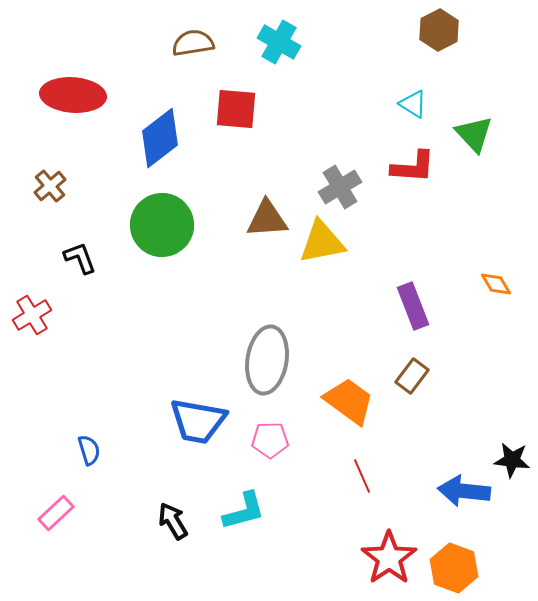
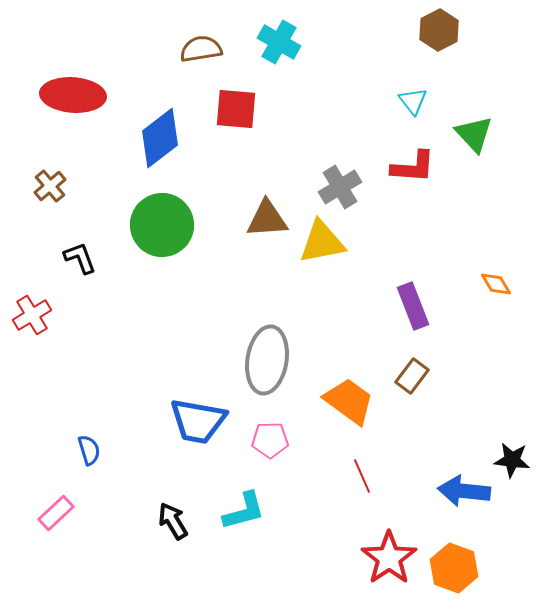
brown semicircle: moved 8 px right, 6 px down
cyan triangle: moved 3 px up; rotated 20 degrees clockwise
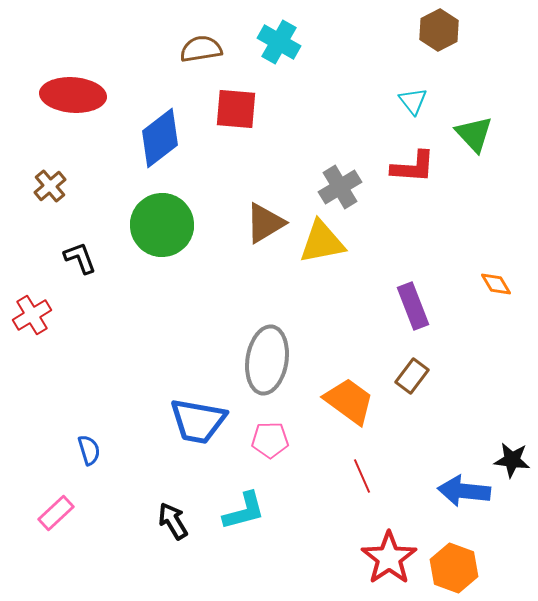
brown triangle: moved 2 px left, 4 px down; rotated 27 degrees counterclockwise
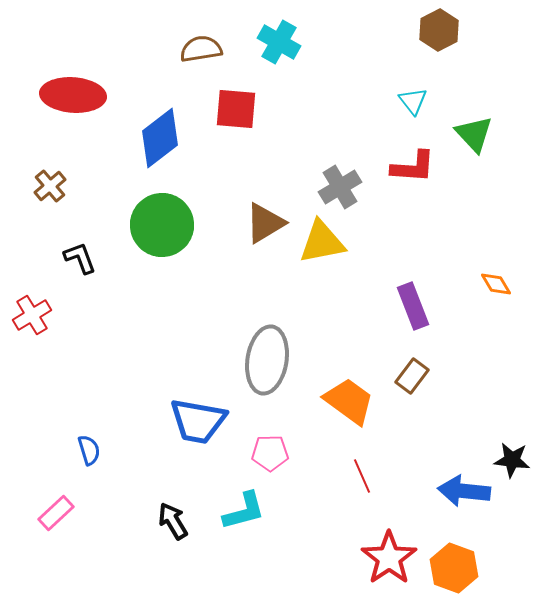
pink pentagon: moved 13 px down
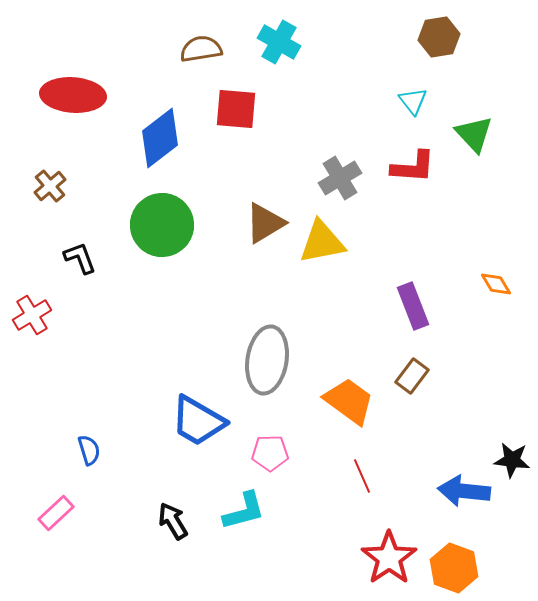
brown hexagon: moved 7 px down; rotated 18 degrees clockwise
gray cross: moved 9 px up
blue trapezoid: rotated 20 degrees clockwise
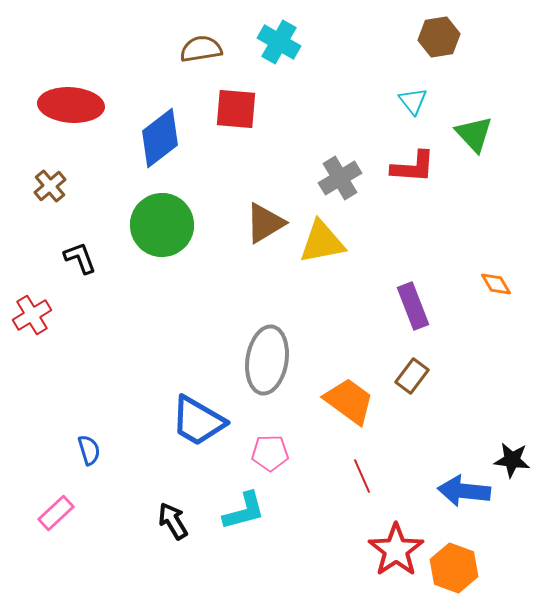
red ellipse: moved 2 px left, 10 px down
red star: moved 7 px right, 8 px up
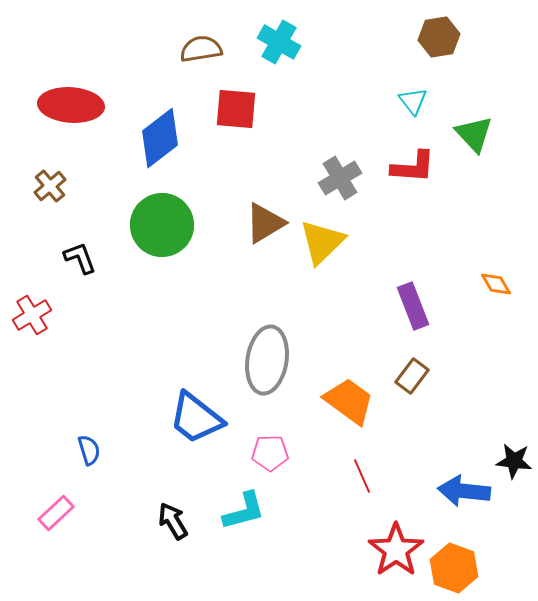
yellow triangle: rotated 33 degrees counterclockwise
blue trapezoid: moved 2 px left, 3 px up; rotated 8 degrees clockwise
black star: moved 2 px right, 1 px down
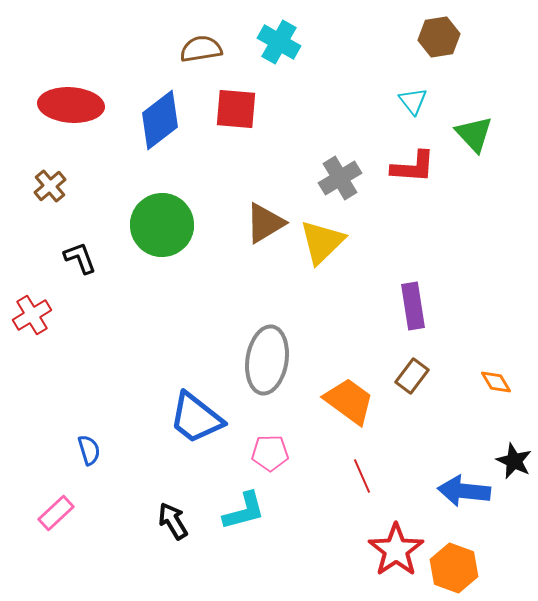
blue diamond: moved 18 px up
orange diamond: moved 98 px down
purple rectangle: rotated 12 degrees clockwise
black star: rotated 18 degrees clockwise
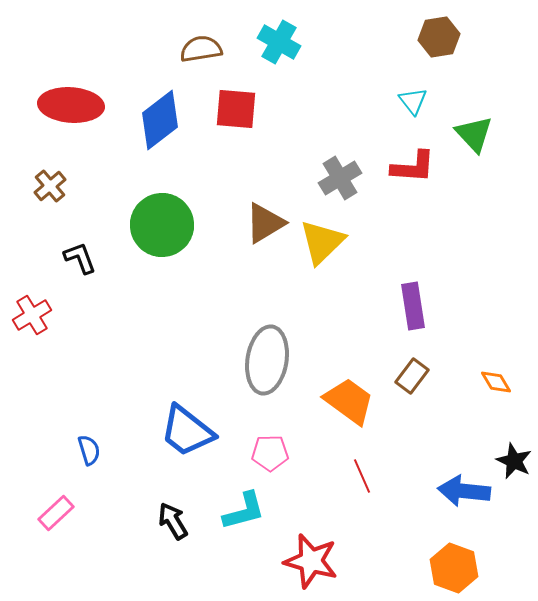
blue trapezoid: moved 9 px left, 13 px down
red star: moved 85 px left, 11 px down; rotated 22 degrees counterclockwise
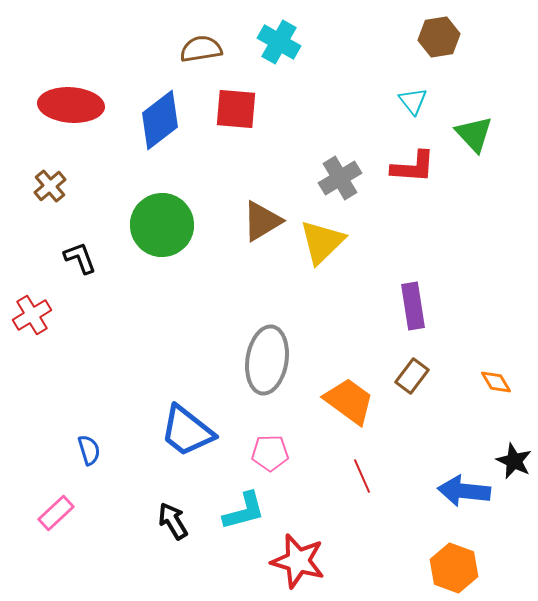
brown triangle: moved 3 px left, 2 px up
red star: moved 13 px left
